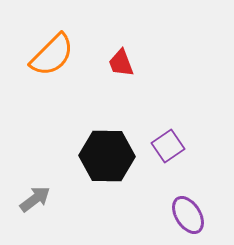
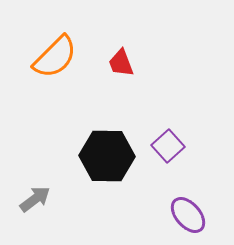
orange semicircle: moved 3 px right, 2 px down
purple square: rotated 8 degrees counterclockwise
purple ellipse: rotated 9 degrees counterclockwise
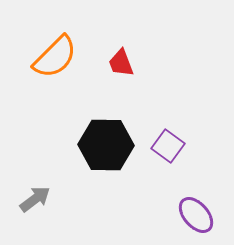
purple square: rotated 12 degrees counterclockwise
black hexagon: moved 1 px left, 11 px up
purple ellipse: moved 8 px right
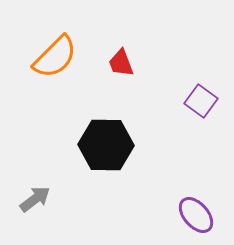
purple square: moved 33 px right, 45 px up
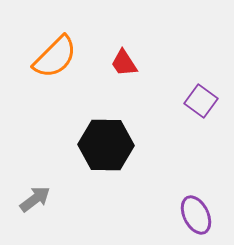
red trapezoid: moved 3 px right; rotated 12 degrees counterclockwise
purple ellipse: rotated 15 degrees clockwise
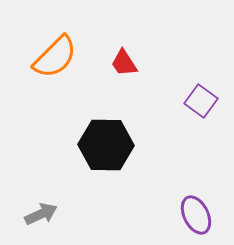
gray arrow: moved 6 px right, 15 px down; rotated 12 degrees clockwise
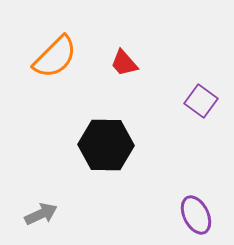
red trapezoid: rotated 8 degrees counterclockwise
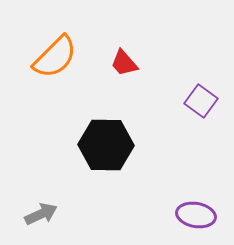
purple ellipse: rotated 54 degrees counterclockwise
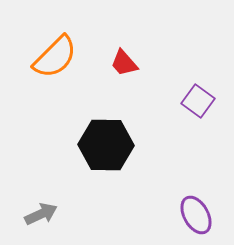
purple square: moved 3 px left
purple ellipse: rotated 51 degrees clockwise
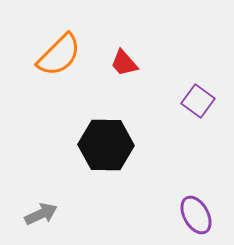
orange semicircle: moved 4 px right, 2 px up
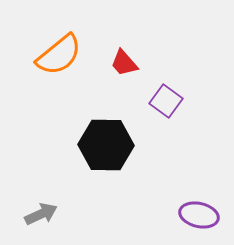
orange semicircle: rotated 6 degrees clockwise
purple square: moved 32 px left
purple ellipse: moved 3 px right; rotated 48 degrees counterclockwise
